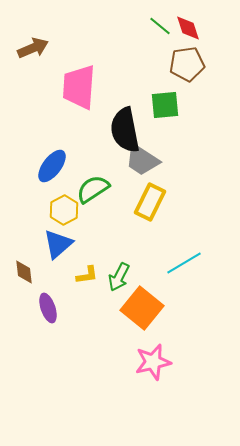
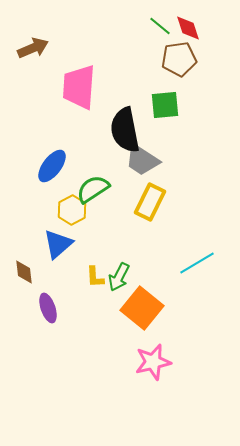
brown pentagon: moved 8 px left, 5 px up
yellow hexagon: moved 8 px right
cyan line: moved 13 px right
yellow L-shape: moved 8 px right, 2 px down; rotated 95 degrees clockwise
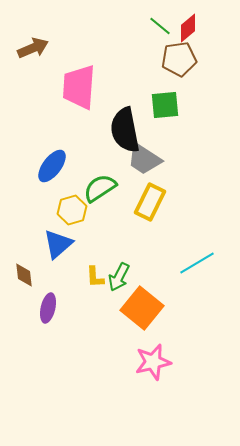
red diamond: rotated 68 degrees clockwise
gray trapezoid: moved 2 px right, 1 px up
green semicircle: moved 7 px right, 1 px up
yellow hexagon: rotated 12 degrees clockwise
brown diamond: moved 3 px down
purple ellipse: rotated 32 degrees clockwise
